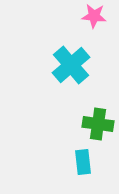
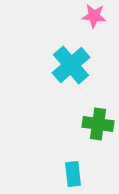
cyan rectangle: moved 10 px left, 12 px down
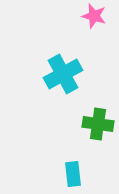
pink star: rotated 10 degrees clockwise
cyan cross: moved 8 px left, 9 px down; rotated 12 degrees clockwise
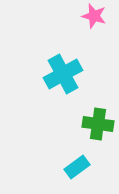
cyan rectangle: moved 4 px right, 7 px up; rotated 60 degrees clockwise
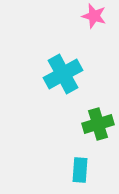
green cross: rotated 24 degrees counterclockwise
cyan rectangle: moved 3 px right, 3 px down; rotated 50 degrees counterclockwise
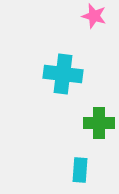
cyan cross: rotated 36 degrees clockwise
green cross: moved 1 px right, 1 px up; rotated 16 degrees clockwise
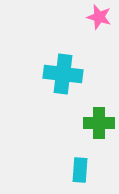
pink star: moved 5 px right, 1 px down
